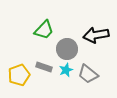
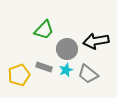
black arrow: moved 6 px down
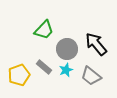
black arrow: moved 3 px down; rotated 60 degrees clockwise
gray rectangle: rotated 21 degrees clockwise
gray trapezoid: moved 3 px right, 2 px down
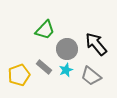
green trapezoid: moved 1 px right
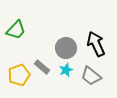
green trapezoid: moved 29 px left
black arrow: rotated 15 degrees clockwise
gray circle: moved 1 px left, 1 px up
gray rectangle: moved 2 px left
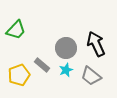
gray rectangle: moved 2 px up
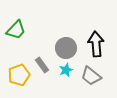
black arrow: rotated 20 degrees clockwise
gray rectangle: rotated 14 degrees clockwise
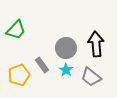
cyan star: rotated 16 degrees counterclockwise
gray trapezoid: moved 1 px down
